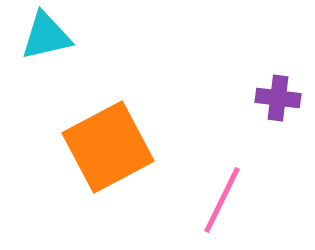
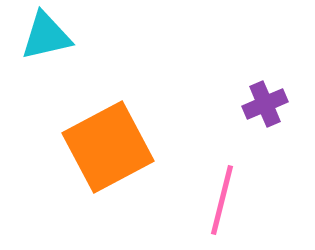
purple cross: moved 13 px left, 6 px down; rotated 30 degrees counterclockwise
pink line: rotated 12 degrees counterclockwise
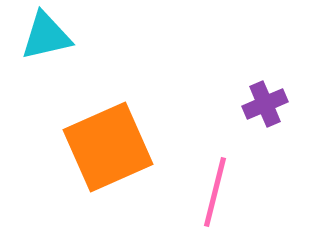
orange square: rotated 4 degrees clockwise
pink line: moved 7 px left, 8 px up
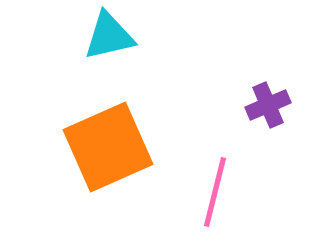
cyan triangle: moved 63 px right
purple cross: moved 3 px right, 1 px down
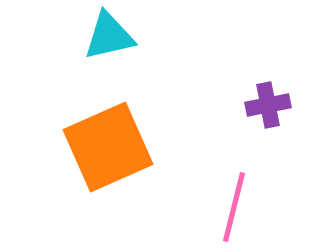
purple cross: rotated 12 degrees clockwise
pink line: moved 19 px right, 15 px down
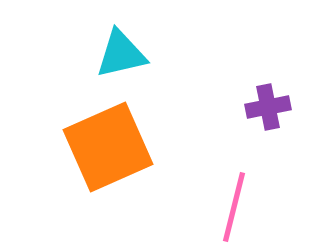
cyan triangle: moved 12 px right, 18 px down
purple cross: moved 2 px down
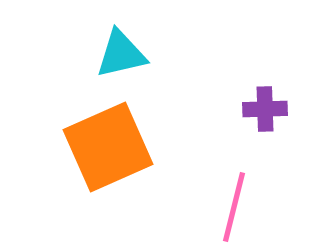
purple cross: moved 3 px left, 2 px down; rotated 9 degrees clockwise
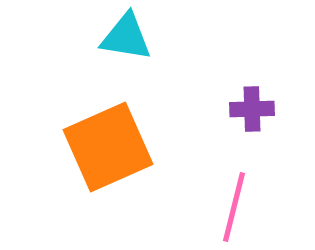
cyan triangle: moved 5 px right, 17 px up; rotated 22 degrees clockwise
purple cross: moved 13 px left
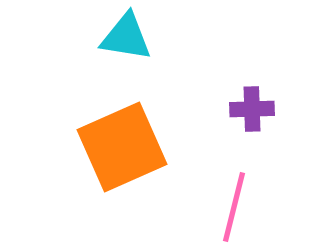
orange square: moved 14 px right
